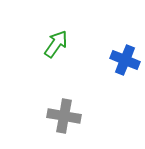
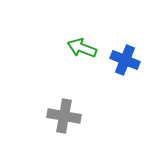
green arrow: moved 26 px right, 4 px down; rotated 104 degrees counterclockwise
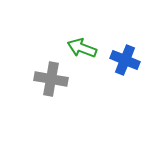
gray cross: moved 13 px left, 37 px up
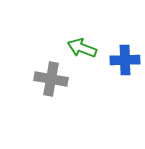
blue cross: rotated 24 degrees counterclockwise
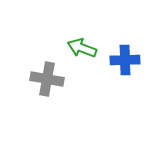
gray cross: moved 4 px left
